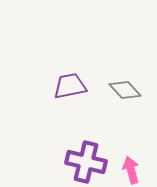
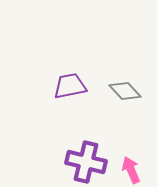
gray diamond: moved 1 px down
pink arrow: rotated 8 degrees counterclockwise
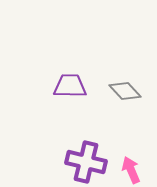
purple trapezoid: rotated 12 degrees clockwise
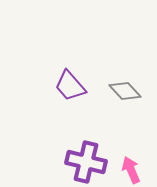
purple trapezoid: rotated 132 degrees counterclockwise
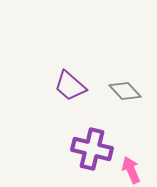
purple trapezoid: rotated 8 degrees counterclockwise
purple cross: moved 6 px right, 13 px up
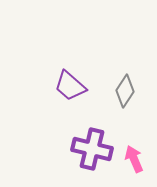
gray diamond: rotated 76 degrees clockwise
pink arrow: moved 3 px right, 11 px up
